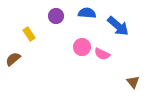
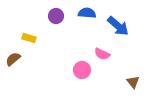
yellow rectangle: moved 4 px down; rotated 40 degrees counterclockwise
pink circle: moved 23 px down
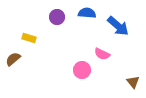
purple circle: moved 1 px right, 1 px down
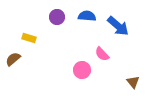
blue semicircle: moved 3 px down
pink semicircle: rotated 21 degrees clockwise
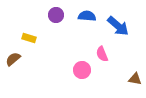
purple circle: moved 1 px left, 2 px up
pink semicircle: rotated 21 degrees clockwise
brown triangle: moved 2 px right, 3 px up; rotated 40 degrees counterclockwise
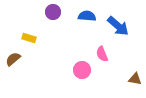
purple circle: moved 3 px left, 3 px up
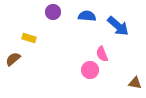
pink circle: moved 8 px right
brown triangle: moved 4 px down
